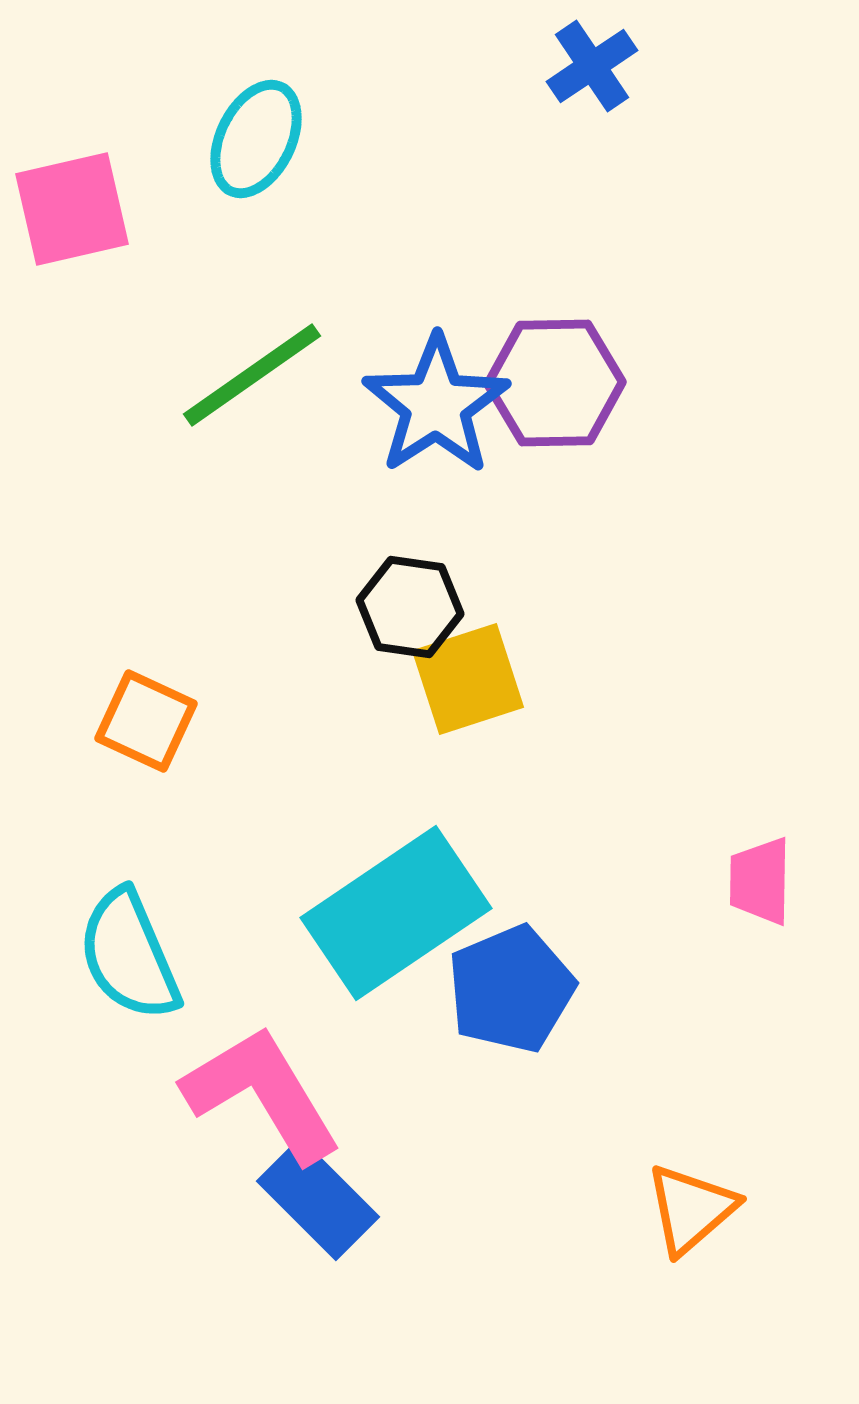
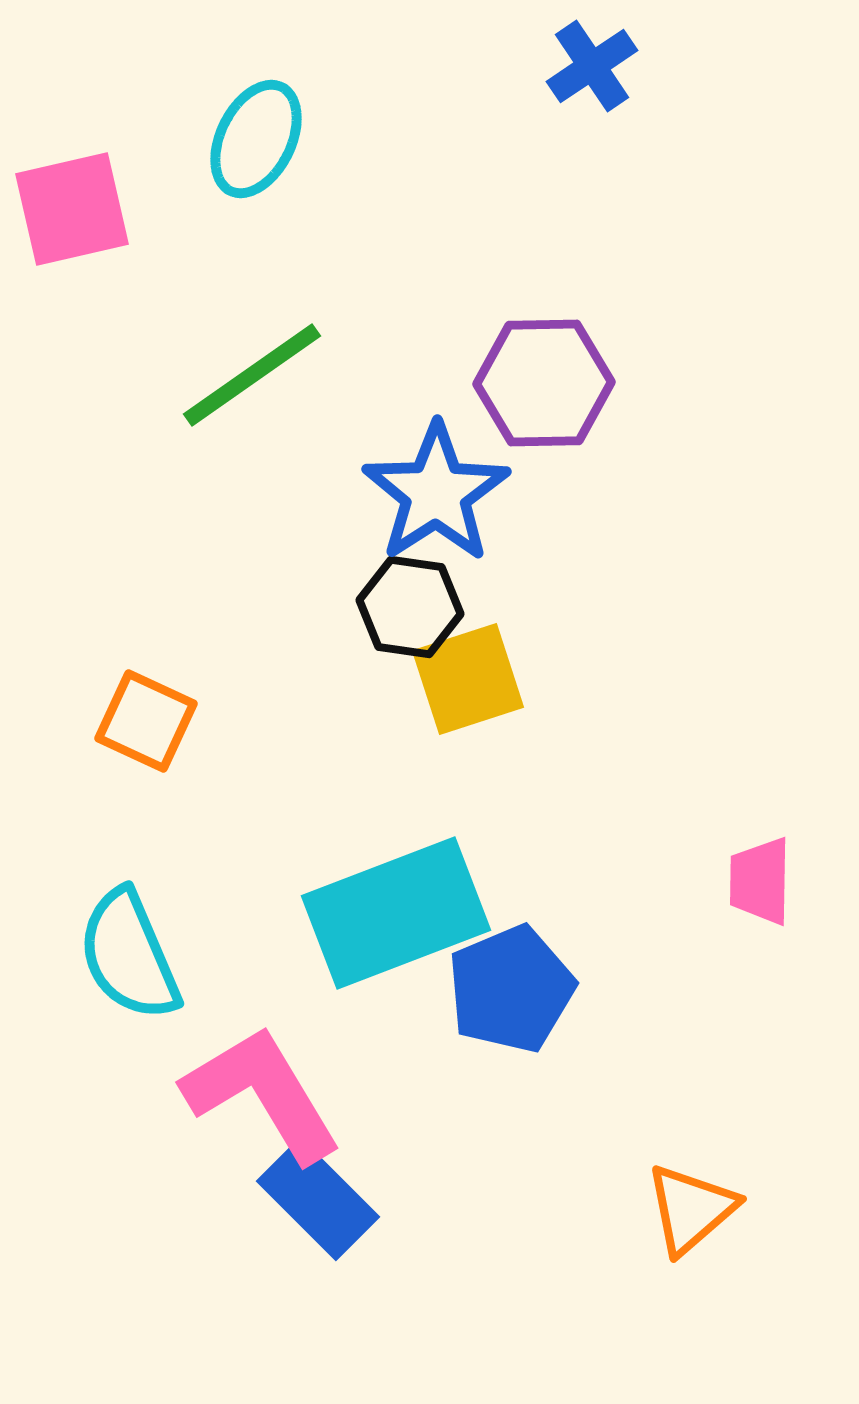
purple hexagon: moved 11 px left
blue star: moved 88 px down
cyan rectangle: rotated 13 degrees clockwise
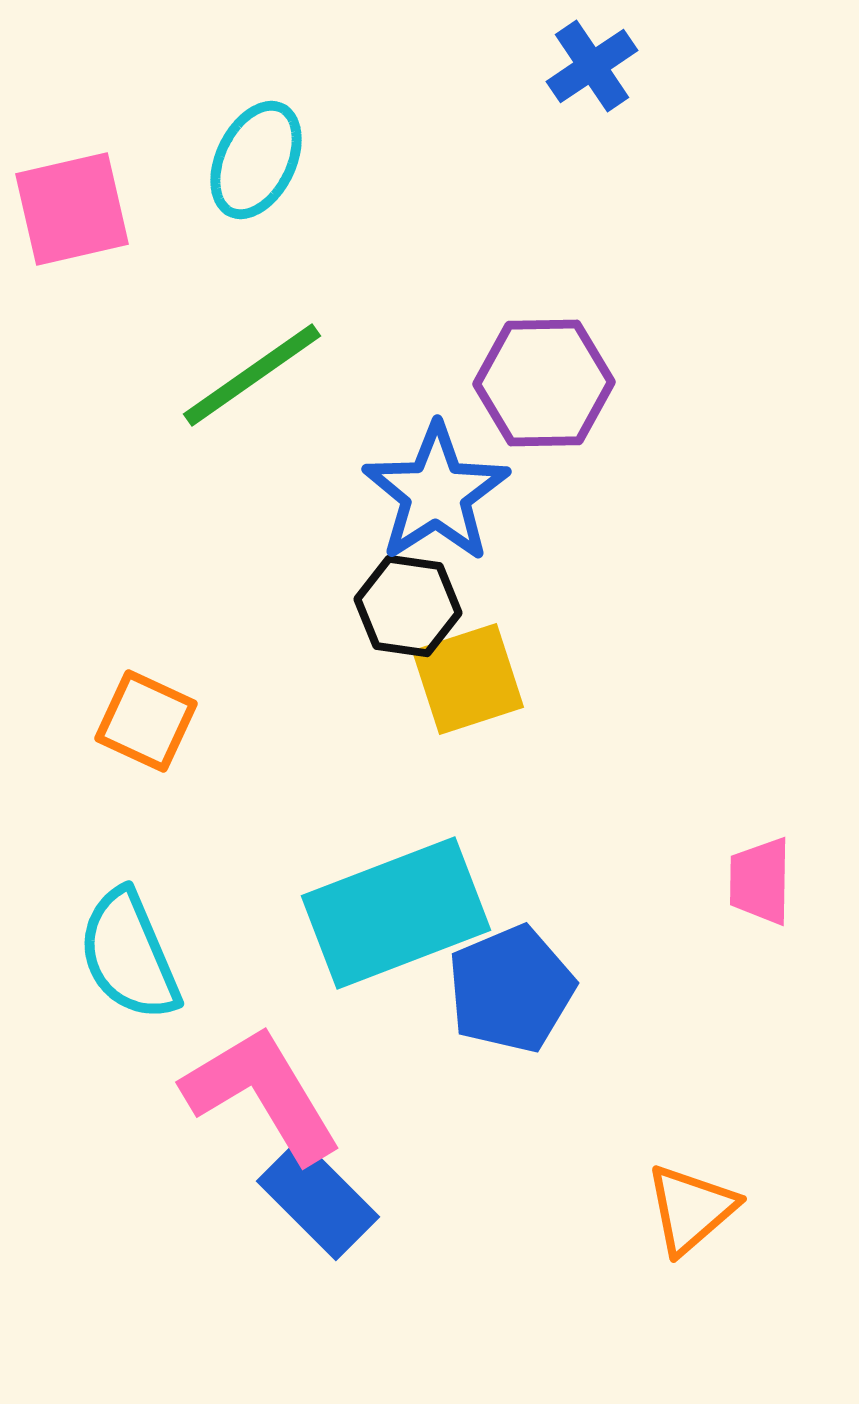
cyan ellipse: moved 21 px down
black hexagon: moved 2 px left, 1 px up
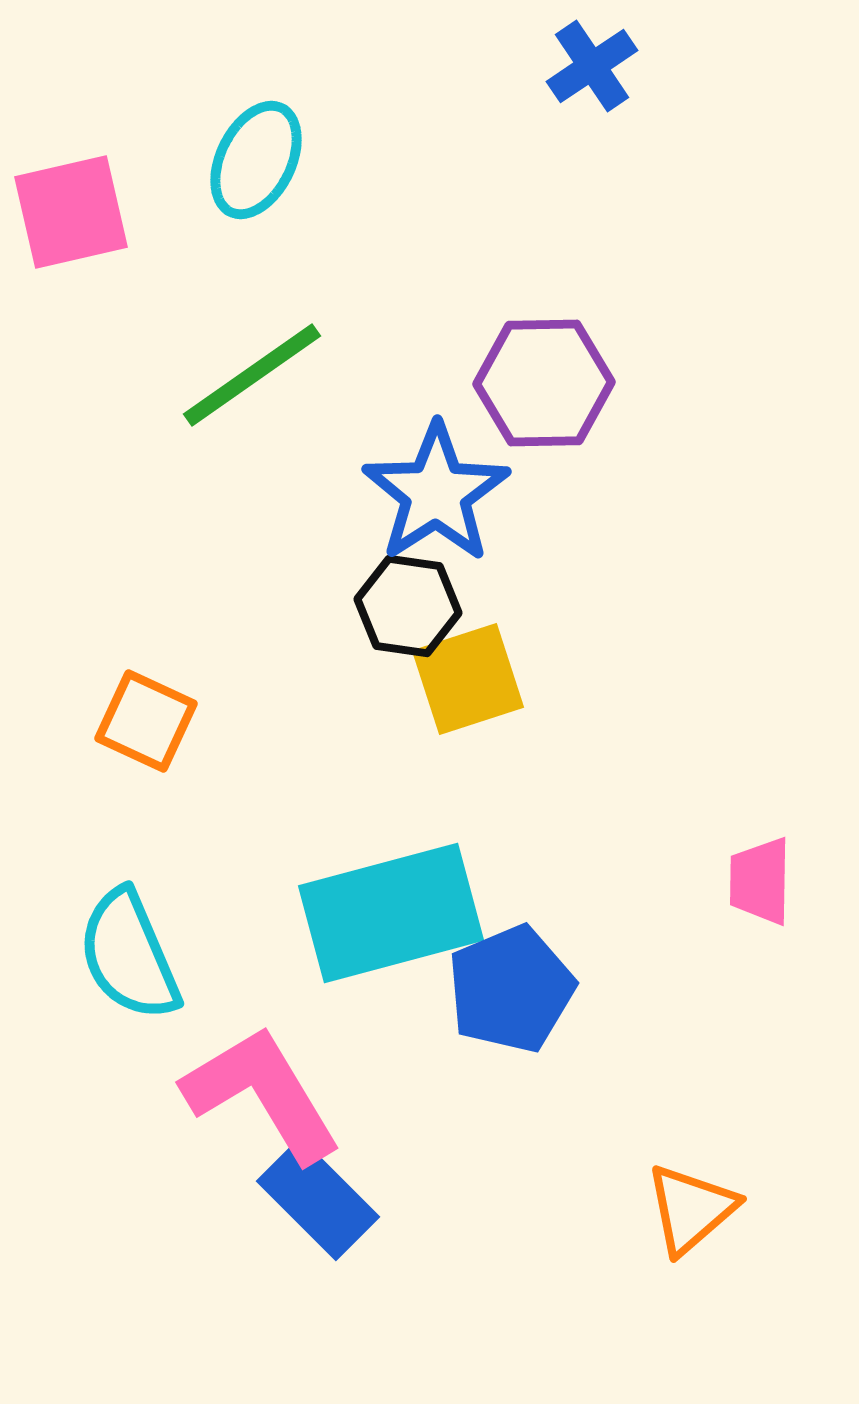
pink square: moved 1 px left, 3 px down
cyan rectangle: moved 5 px left; rotated 6 degrees clockwise
